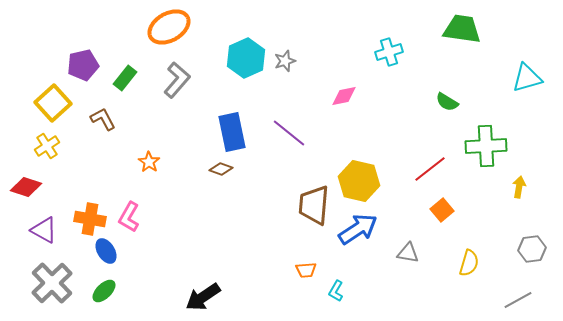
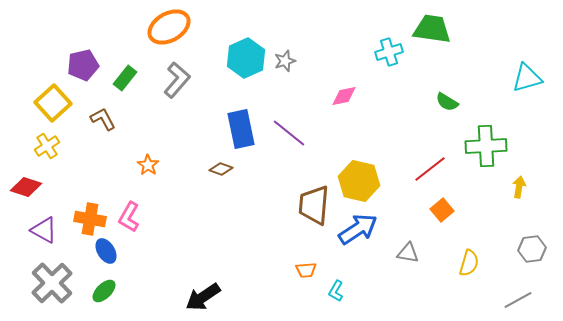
green trapezoid: moved 30 px left
blue rectangle: moved 9 px right, 3 px up
orange star: moved 1 px left, 3 px down
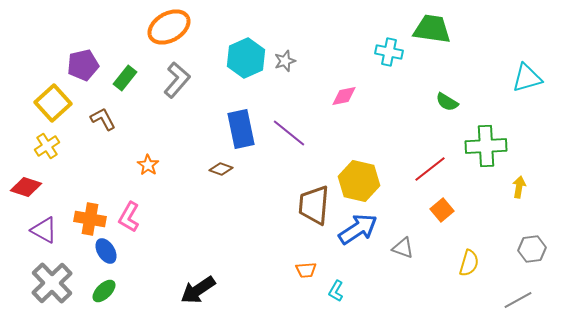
cyan cross: rotated 28 degrees clockwise
gray triangle: moved 5 px left, 5 px up; rotated 10 degrees clockwise
black arrow: moved 5 px left, 7 px up
